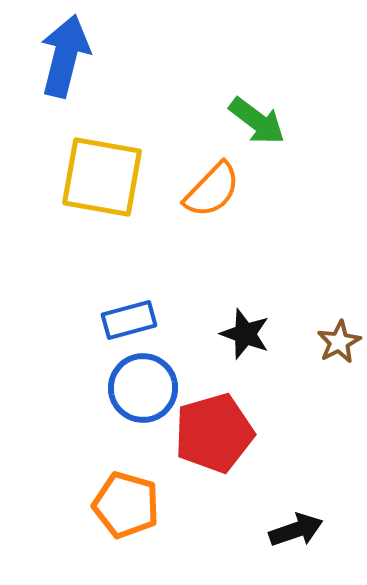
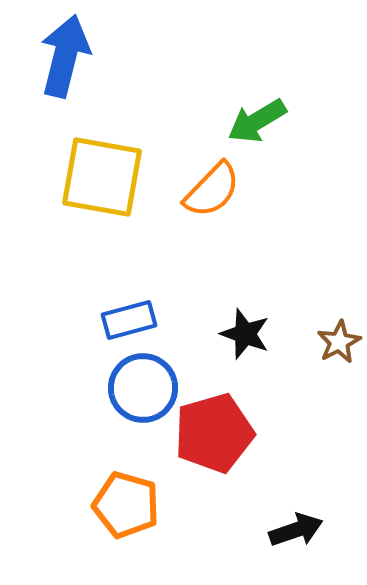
green arrow: rotated 112 degrees clockwise
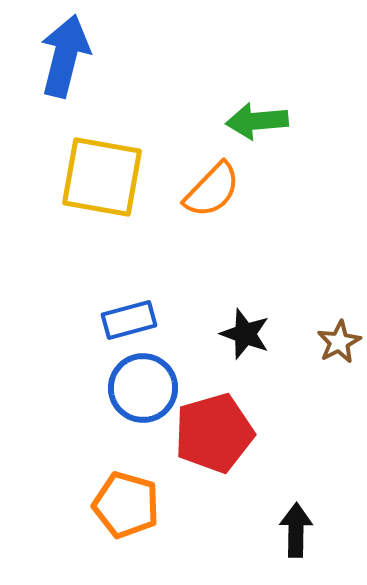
green arrow: rotated 26 degrees clockwise
black arrow: rotated 70 degrees counterclockwise
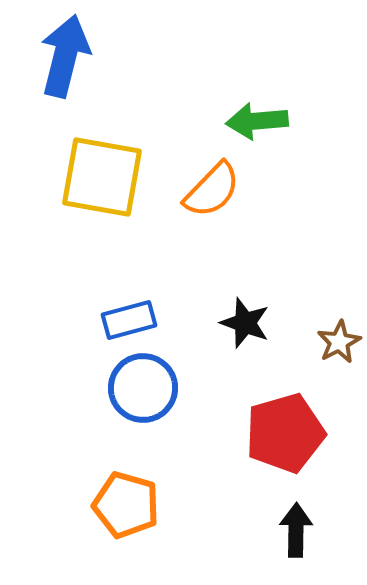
black star: moved 11 px up
red pentagon: moved 71 px right
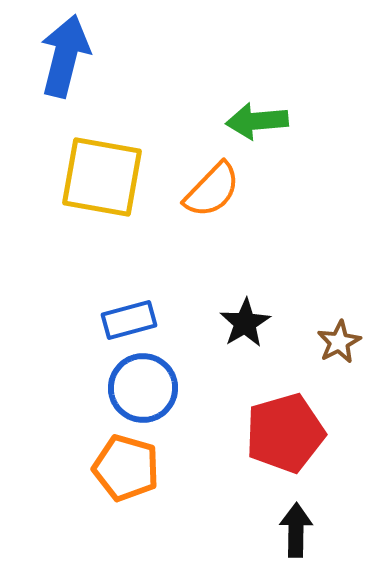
black star: rotated 21 degrees clockwise
orange pentagon: moved 37 px up
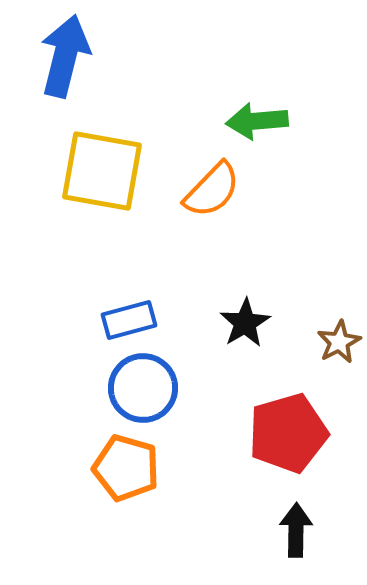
yellow square: moved 6 px up
red pentagon: moved 3 px right
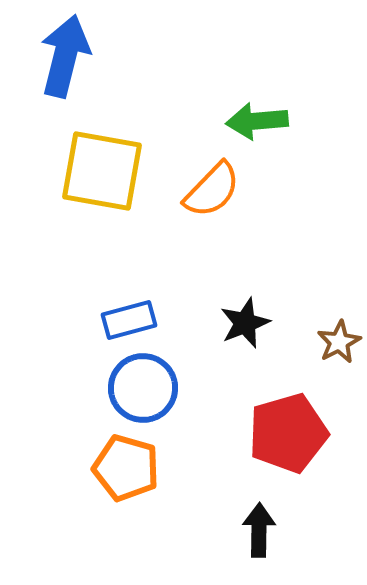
black star: rotated 9 degrees clockwise
black arrow: moved 37 px left
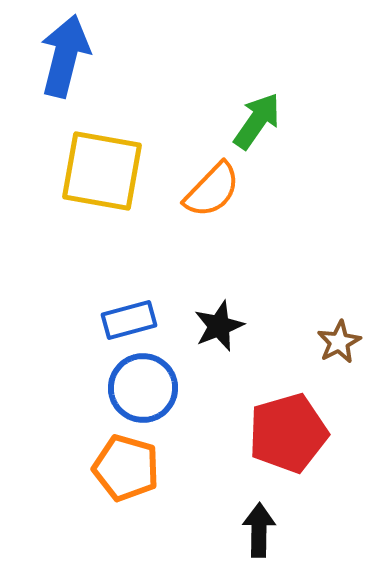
green arrow: rotated 130 degrees clockwise
black star: moved 26 px left, 3 px down
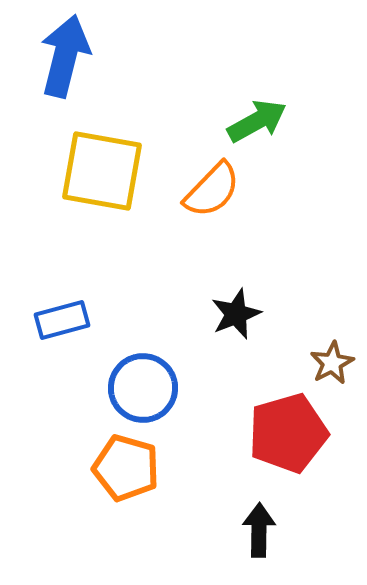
green arrow: rotated 26 degrees clockwise
blue rectangle: moved 67 px left
black star: moved 17 px right, 12 px up
brown star: moved 7 px left, 21 px down
